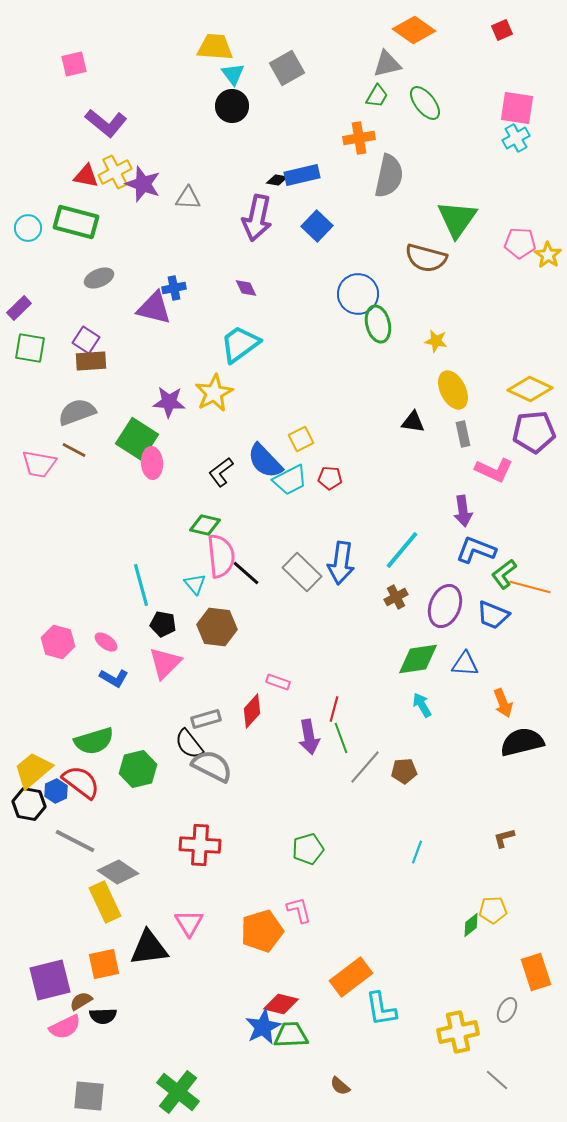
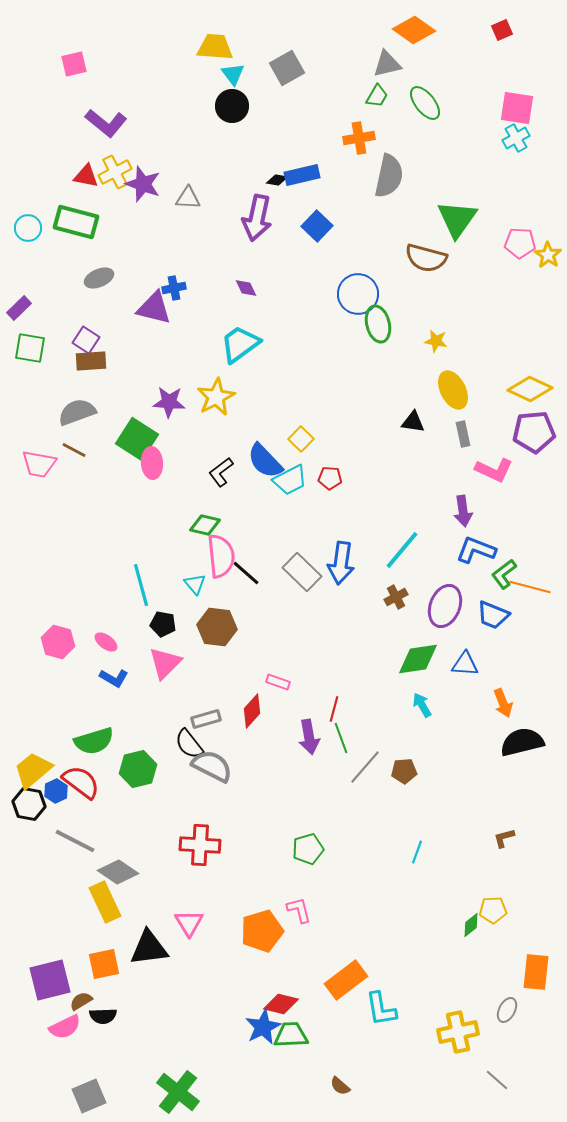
yellow star at (214, 393): moved 2 px right, 4 px down
yellow square at (301, 439): rotated 20 degrees counterclockwise
orange rectangle at (536, 972): rotated 24 degrees clockwise
orange rectangle at (351, 977): moved 5 px left, 3 px down
gray square at (89, 1096): rotated 28 degrees counterclockwise
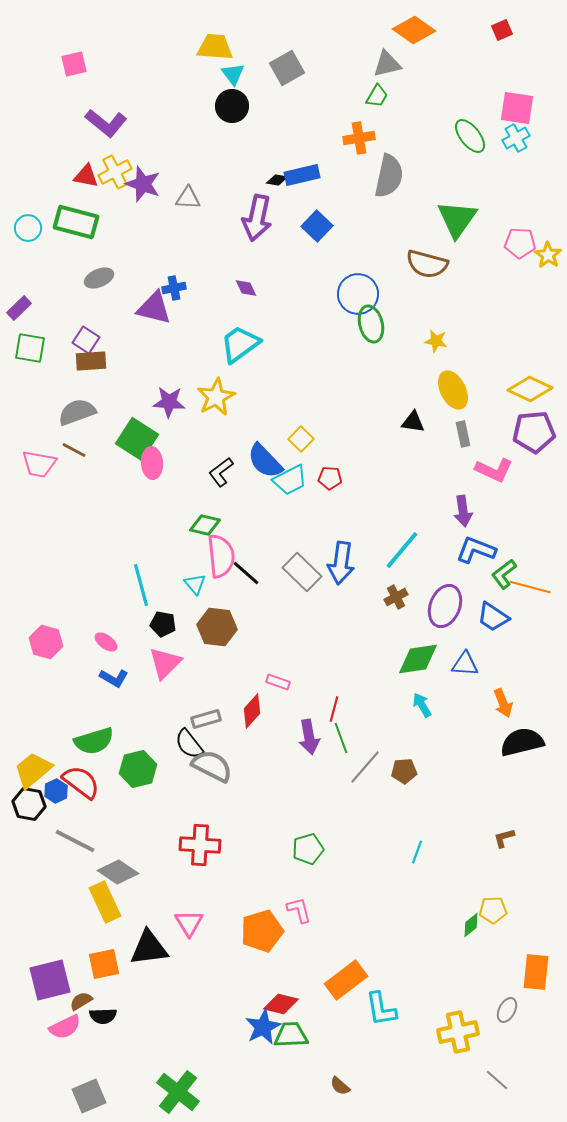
green ellipse at (425, 103): moved 45 px right, 33 px down
brown semicircle at (426, 258): moved 1 px right, 6 px down
green ellipse at (378, 324): moved 7 px left
blue trapezoid at (493, 615): moved 2 px down; rotated 12 degrees clockwise
pink hexagon at (58, 642): moved 12 px left
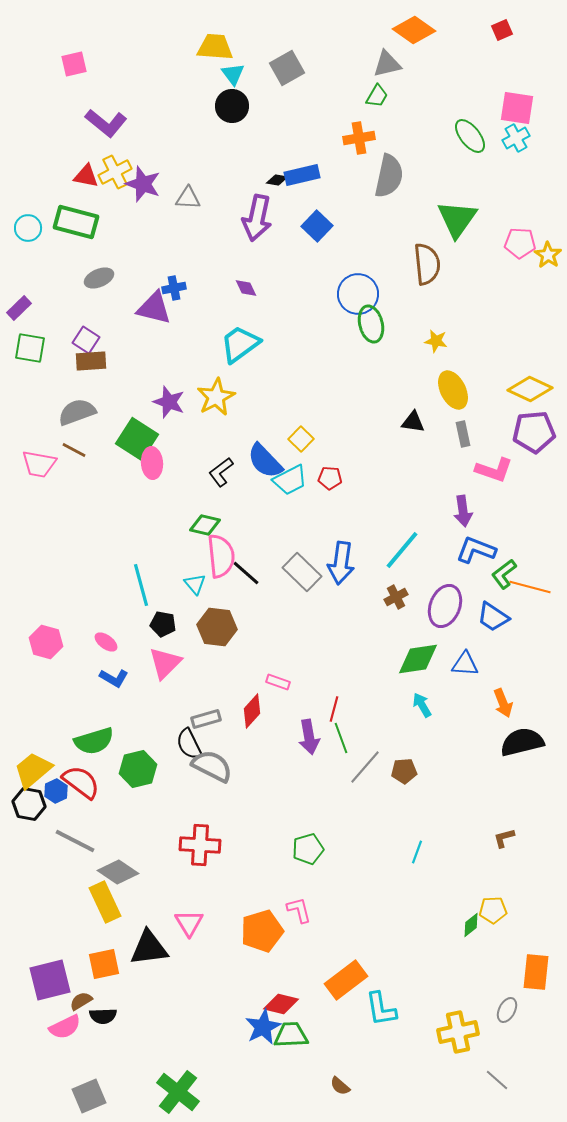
brown semicircle at (427, 264): rotated 111 degrees counterclockwise
purple star at (169, 402): rotated 16 degrees clockwise
pink L-shape at (494, 470): rotated 6 degrees counterclockwise
black semicircle at (189, 744): rotated 12 degrees clockwise
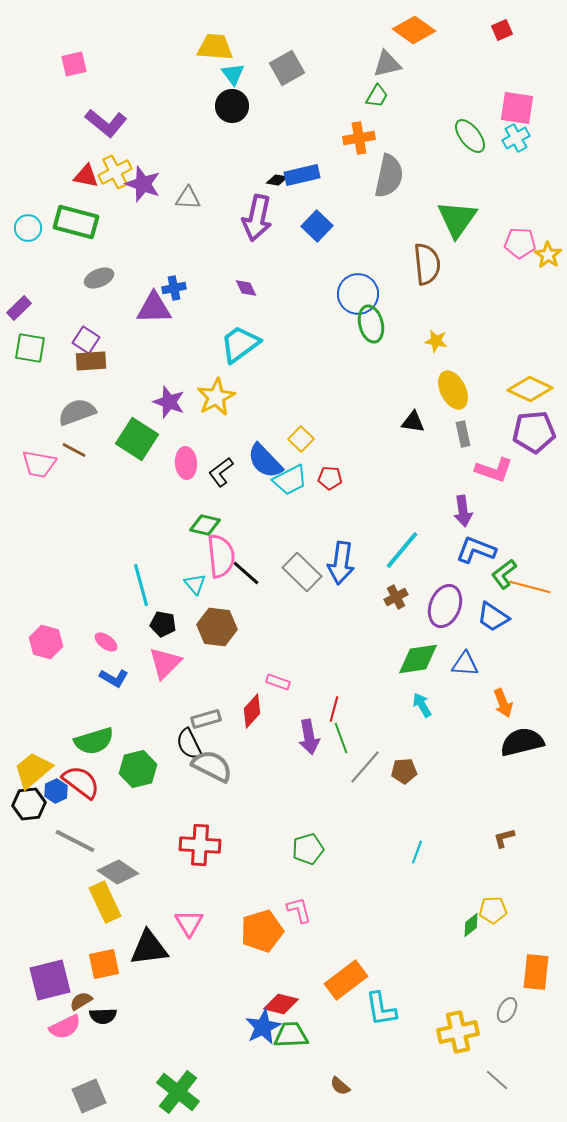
purple triangle at (154, 308): rotated 15 degrees counterclockwise
pink ellipse at (152, 463): moved 34 px right
black hexagon at (29, 804): rotated 16 degrees counterclockwise
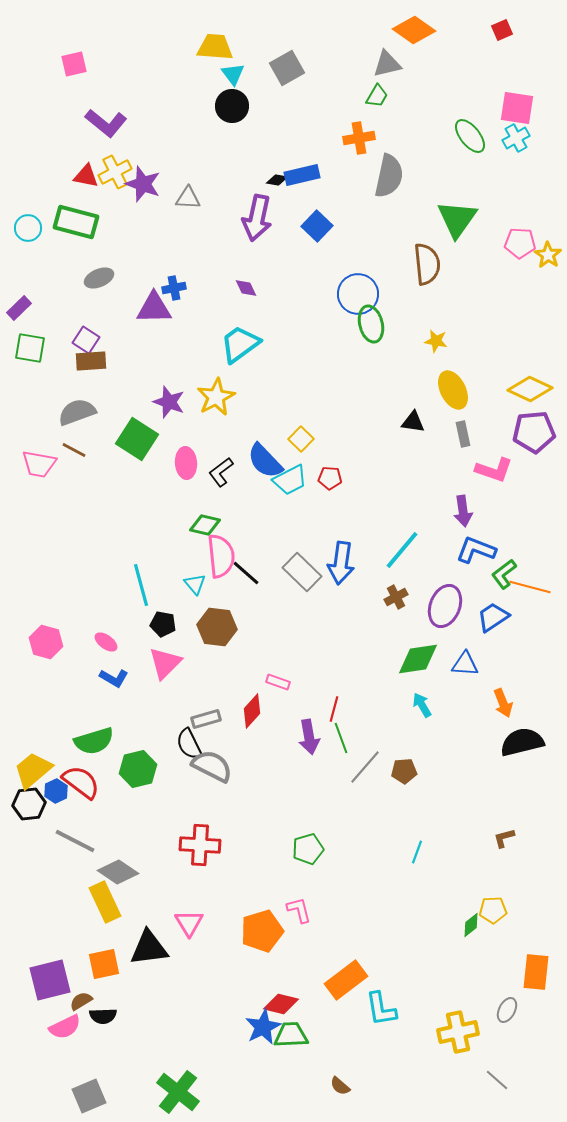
blue trapezoid at (493, 617): rotated 112 degrees clockwise
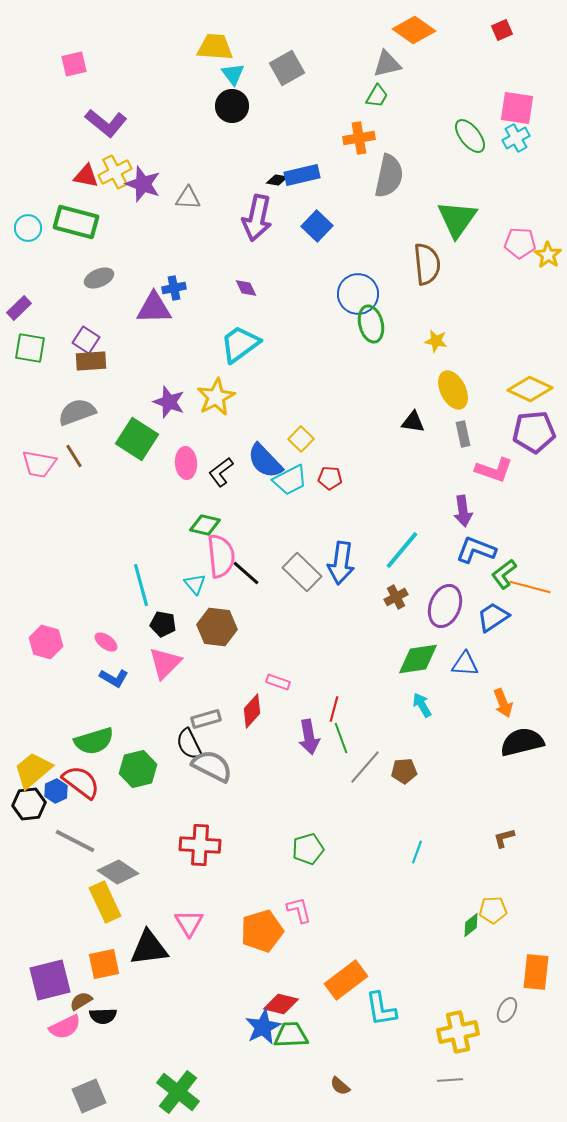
brown line at (74, 450): moved 6 px down; rotated 30 degrees clockwise
gray line at (497, 1080): moved 47 px left; rotated 45 degrees counterclockwise
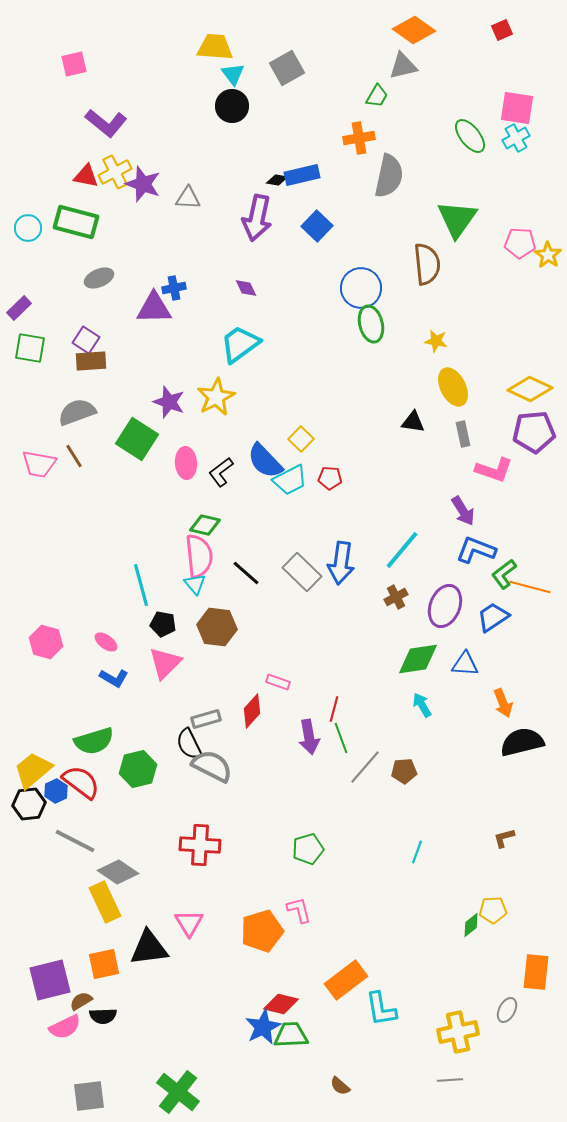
gray triangle at (387, 64): moved 16 px right, 2 px down
blue circle at (358, 294): moved 3 px right, 6 px up
yellow ellipse at (453, 390): moved 3 px up
purple arrow at (463, 511): rotated 24 degrees counterclockwise
pink semicircle at (221, 556): moved 22 px left
gray square at (89, 1096): rotated 16 degrees clockwise
